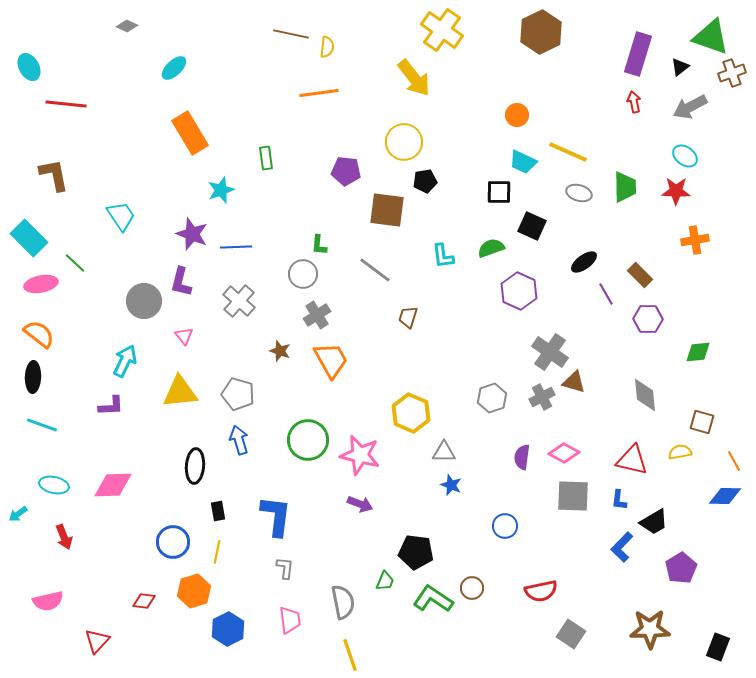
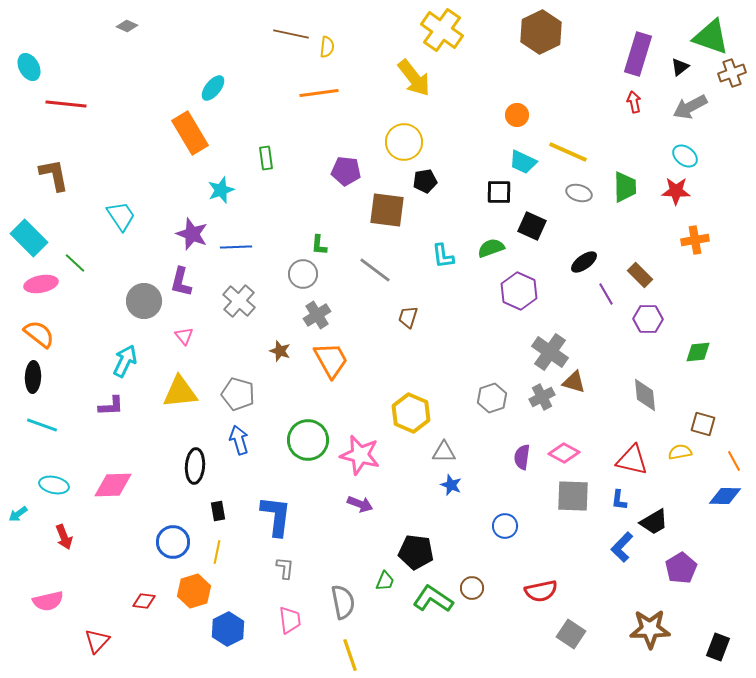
cyan ellipse at (174, 68): moved 39 px right, 20 px down; rotated 8 degrees counterclockwise
brown square at (702, 422): moved 1 px right, 2 px down
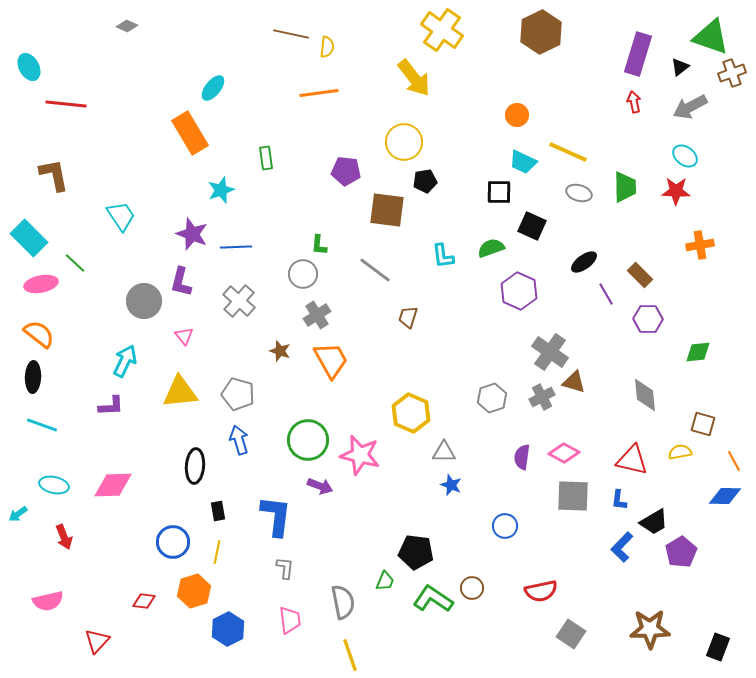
orange cross at (695, 240): moved 5 px right, 5 px down
purple arrow at (360, 504): moved 40 px left, 18 px up
purple pentagon at (681, 568): moved 16 px up
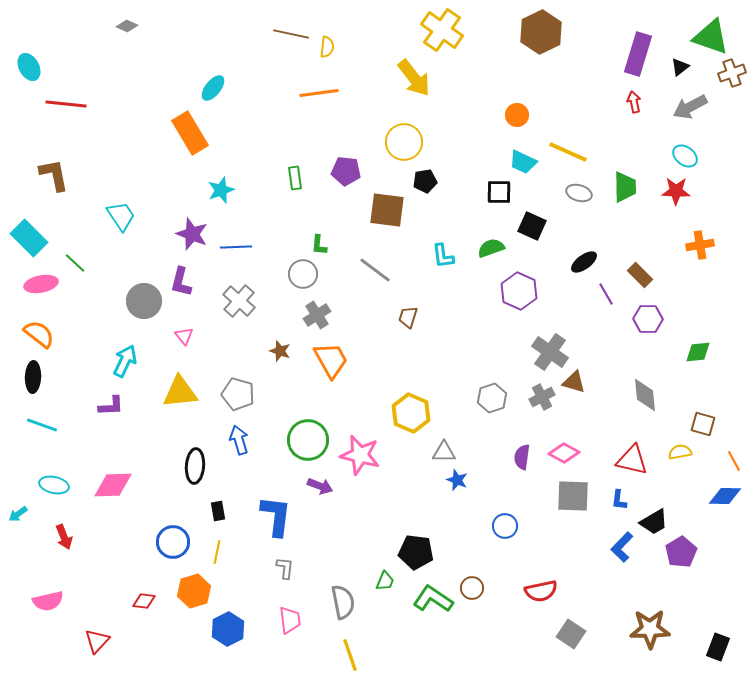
green rectangle at (266, 158): moved 29 px right, 20 px down
blue star at (451, 485): moved 6 px right, 5 px up
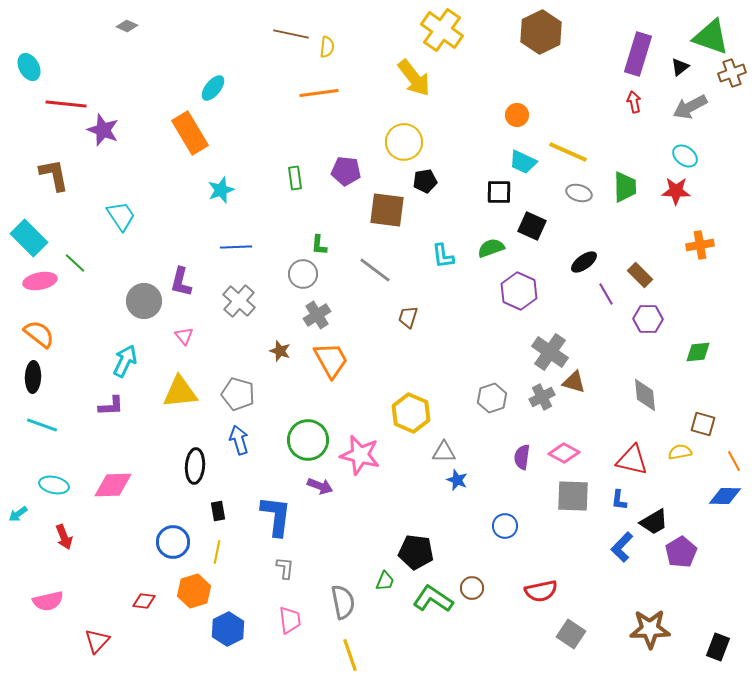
purple star at (192, 234): moved 89 px left, 104 px up
pink ellipse at (41, 284): moved 1 px left, 3 px up
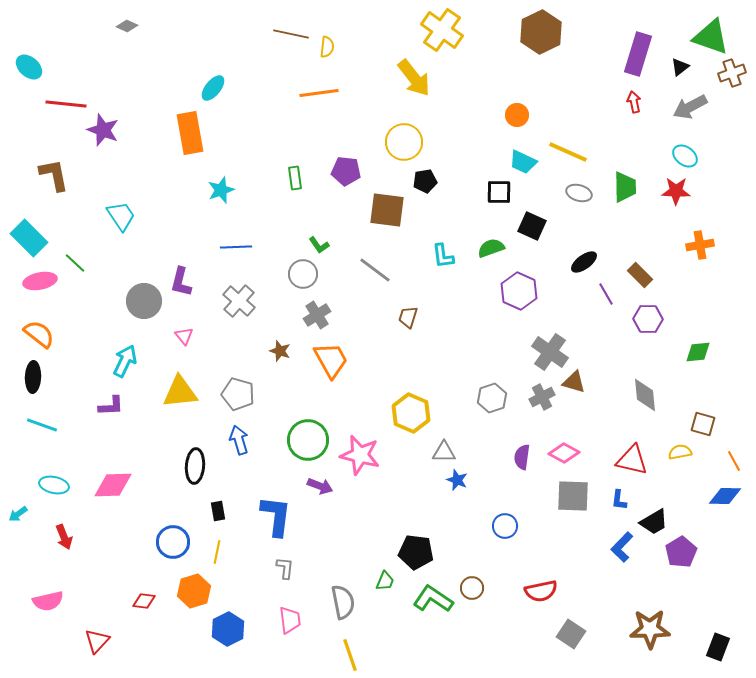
cyan ellipse at (29, 67): rotated 20 degrees counterclockwise
orange rectangle at (190, 133): rotated 21 degrees clockwise
green L-shape at (319, 245): rotated 40 degrees counterclockwise
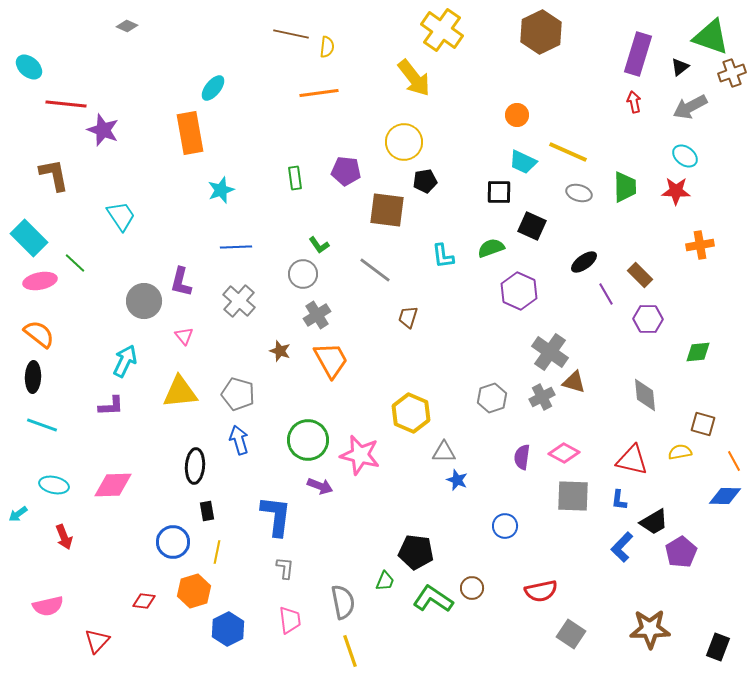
black rectangle at (218, 511): moved 11 px left
pink semicircle at (48, 601): moved 5 px down
yellow line at (350, 655): moved 4 px up
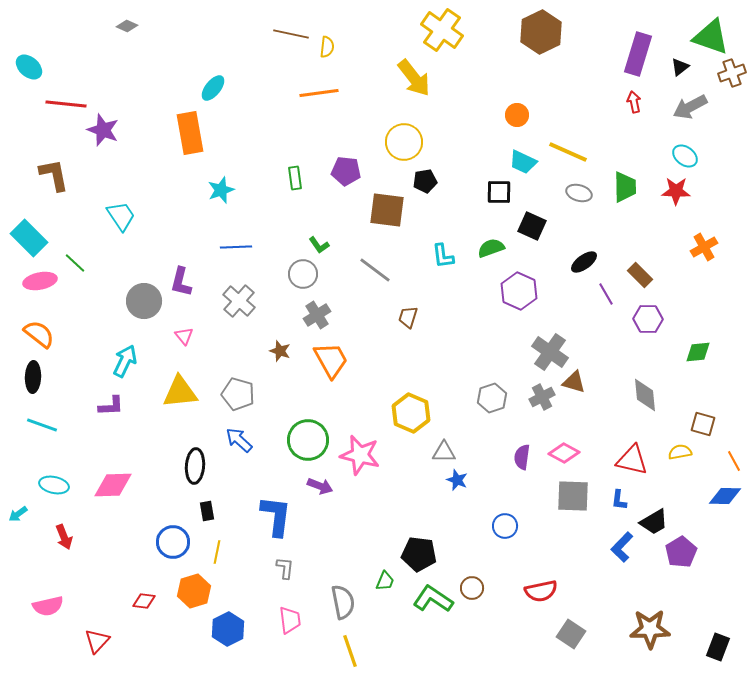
orange cross at (700, 245): moved 4 px right, 2 px down; rotated 20 degrees counterclockwise
blue arrow at (239, 440): rotated 32 degrees counterclockwise
black pentagon at (416, 552): moved 3 px right, 2 px down
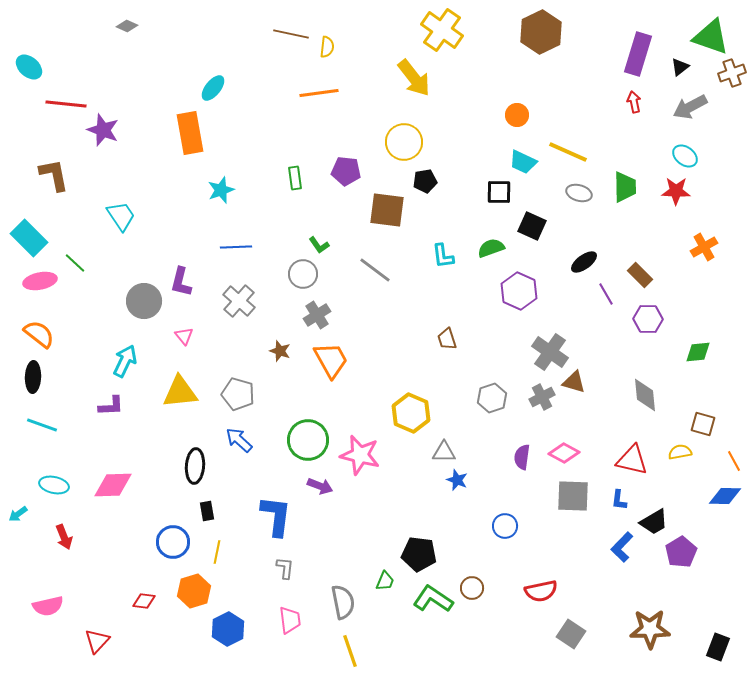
brown trapezoid at (408, 317): moved 39 px right, 22 px down; rotated 35 degrees counterclockwise
